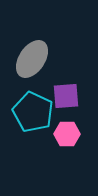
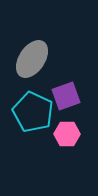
purple square: rotated 16 degrees counterclockwise
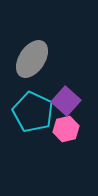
purple square: moved 5 px down; rotated 28 degrees counterclockwise
pink hexagon: moved 1 px left, 5 px up; rotated 15 degrees counterclockwise
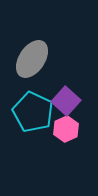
pink hexagon: rotated 10 degrees counterclockwise
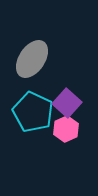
purple square: moved 1 px right, 2 px down
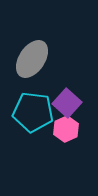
cyan pentagon: rotated 18 degrees counterclockwise
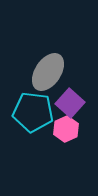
gray ellipse: moved 16 px right, 13 px down
purple square: moved 3 px right
